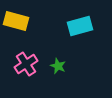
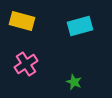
yellow rectangle: moved 6 px right
green star: moved 16 px right, 16 px down
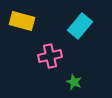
cyan rectangle: rotated 35 degrees counterclockwise
pink cross: moved 24 px right, 8 px up; rotated 20 degrees clockwise
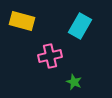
cyan rectangle: rotated 10 degrees counterclockwise
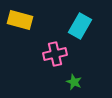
yellow rectangle: moved 2 px left, 1 px up
pink cross: moved 5 px right, 2 px up
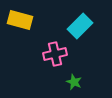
cyan rectangle: rotated 15 degrees clockwise
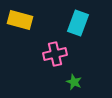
cyan rectangle: moved 2 px left, 3 px up; rotated 25 degrees counterclockwise
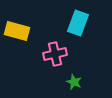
yellow rectangle: moved 3 px left, 11 px down
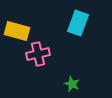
pink cross: moved 17 px left
green star: moved 2 px left, 2 px down
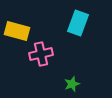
pink cross: moved 3 px right
green star: rotated 28 degrees clockwise
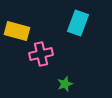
green star: moved 7 px left
